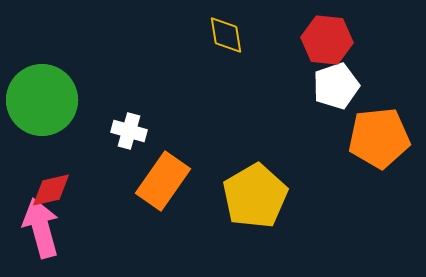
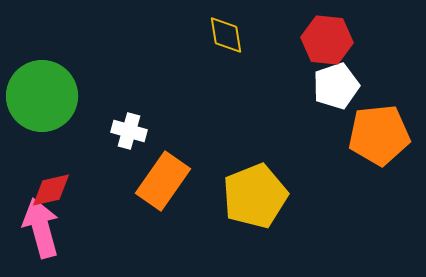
green circle: moved 4 px up
orange pentagon: moved 3 px up
yellow pentagon: rotated 8 degrees clockwise
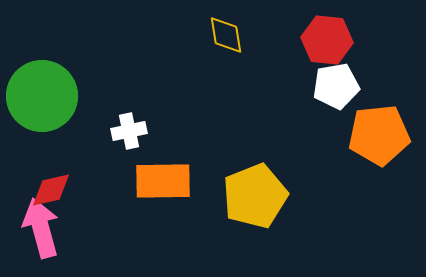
white pentagon: rotated 9 degrees clockwise
white cross: rotated 28 degrees counterclockwise
orange rectangle: rotated 54 degrees clockwise
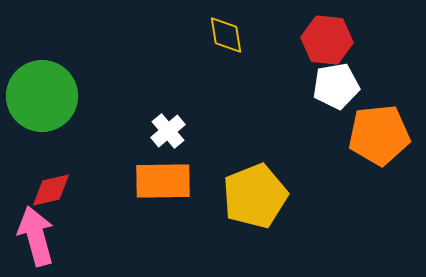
white cross: moved 39 px right; rotated 28 degrees counterclockwise
pink arrow: moved 5 px left, 8 px down
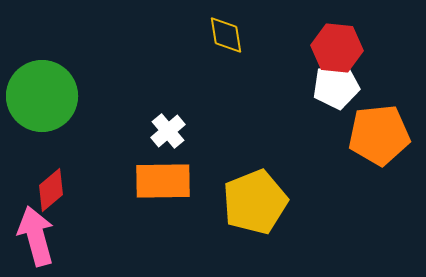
red hexagon: moved 10 px right, 8 px down
red diamond: rotated 27 degrees counterclockwise
yellow pentagon: moved 6 px down
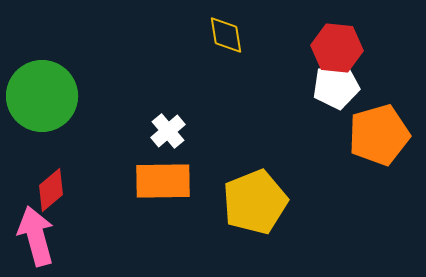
orange pentagon: rotated 10 degrees counterclockwise
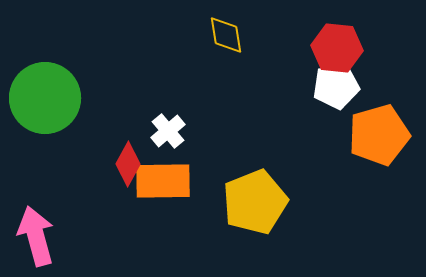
green circle: moved 3 px right, 2 px down
red diamond: moved 77 px right, 26 px up; rotated 21 degrees counterclockwise
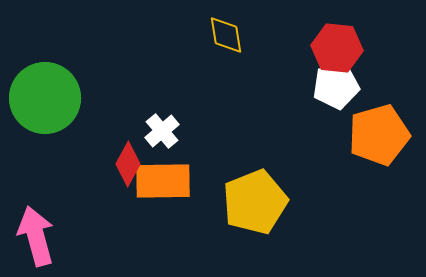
white cross: moved 6 px left
